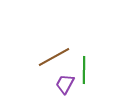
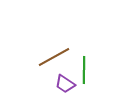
purple trapezoid: rotated 85 degrees counterclockwise
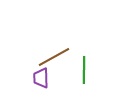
purple trapezoid: moved 24 px left, 6 px up; rotated 55 degrees clockwise
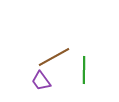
purple trapezoid: moved 3 px down; rotated 35 degrees counterclockwise
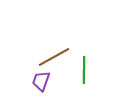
purple trapezoid: rotated 55 degrees clockwise
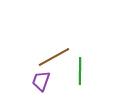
green line: moved 4 px left, 1 px down
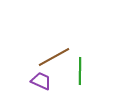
purple trapezoid: rotated 95 degrees clockwise
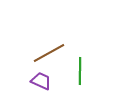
brown line: moved 5 px left, 4 px up
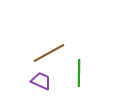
green line: moved 1 px left, 2 px down
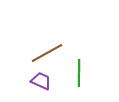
brown line: moved 2 px left
